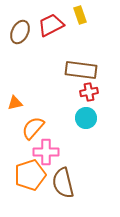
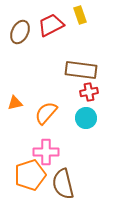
orange semicircle: moved 13 px right, 15 px up
brown semicircle: moved 1 px down
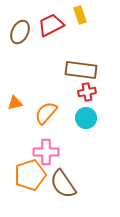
red cross: moved 2 px left
brown semicircle: rotated 20 degrees counterclockwise
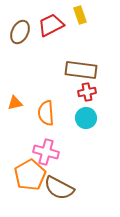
orange semicircle: rotated 45 degrees counterclockwise
pink cross: rotated 15 degrees clockwise
orange pentagon: rotated 12 degrees counterclockwise
brown semicircle: moved 4 px left, 4 px down; rotated 28 degrees counterclockwise
